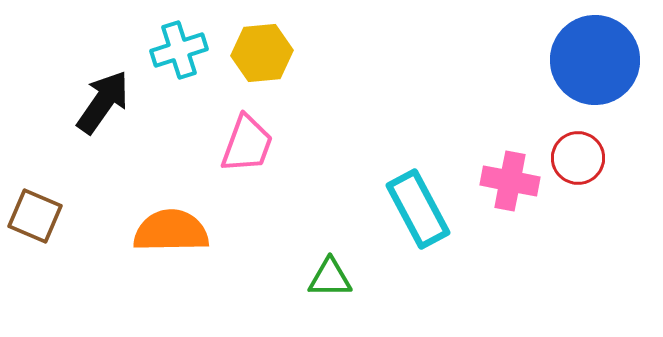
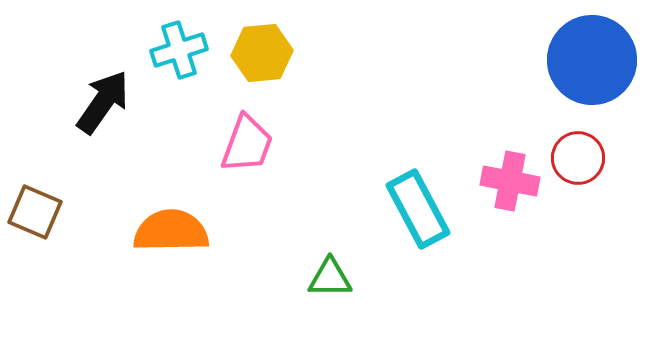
blue circle: moved 3 px left
brown square: moved 4 px up
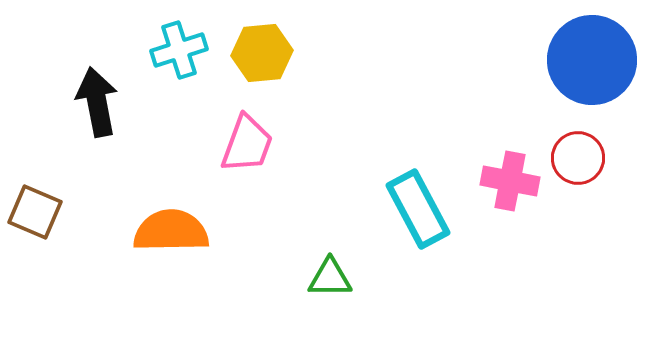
black arrow: moved 6 px left; rotated 46 degrees counterclockwise
